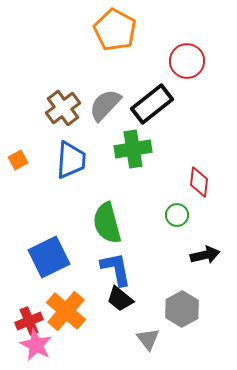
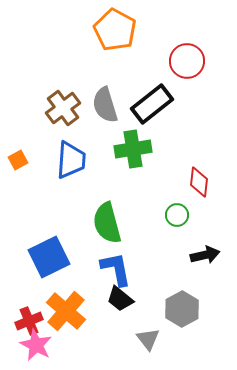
gray semicircle: rotated 60 degrees counterclockwise
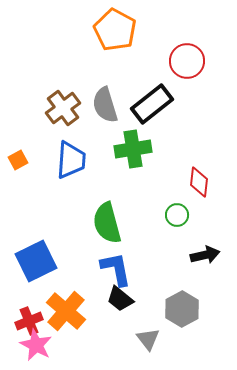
blue square: moved 13 px left, 4 px down
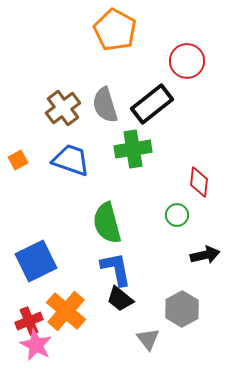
blue trapezoid: rotated 75 degrees counterclockwise
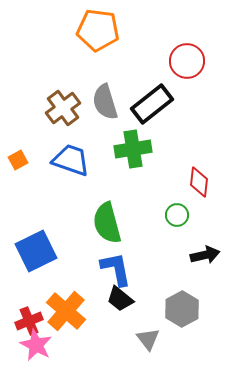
orange pentagon: moved 17 px left; rotated 21 degrees counterclockwise
gray semicircle: moved 3 px up
blue square: moved 10 px up
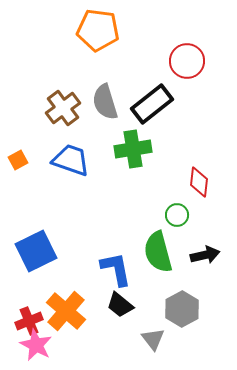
green semicircle: moved 51 px right, 29 px down
black trapezoid: moved 6 px down
gray triangle: moved 5 px right
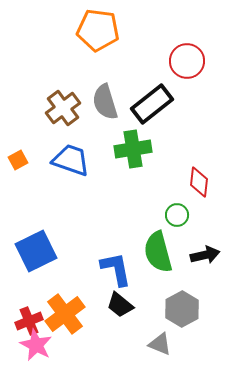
orange cross: moved 1 px left, 3 px down; rotated 12 degrees clockwise
gray triangle: moved 7 px right, 5 px down; rotated 30 degrees counterclockwise
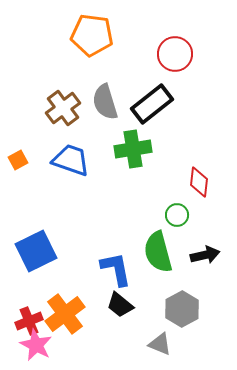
orange pentagon: moved 6 px left, 5 px down
red circle: moved 12 px left, 7 px up
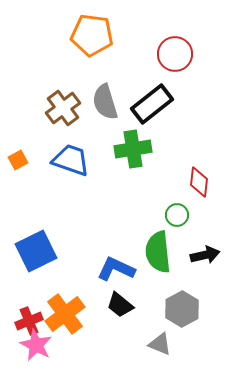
green semicircle: rotated 9 degrees clockwise
blue L-shape: rotated 54 degrees counterclockwise
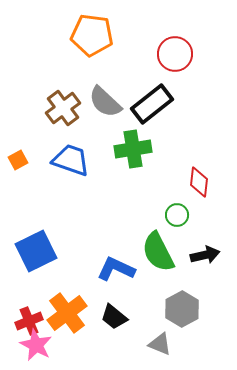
gray semicircle: rotated 30 degrees counterclockwise
green semicircle: rotated 21 degrees counterclockwise
black trapezoid: moved 6 px left, 12 px down
orange cross: moved 2 px right, 1 px up
